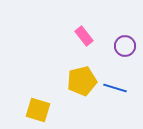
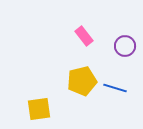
yellow square: moved 1 px right, 1 px up; rotated 25 degrees counterclockwise
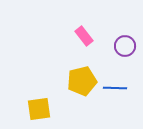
blue line: rotated 15 degrees counterclockwise
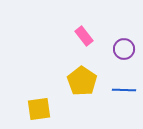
purple circle: moved 1 px left, 3 px down
yellow pentagon: rotated 24 degrees counterclockwise
blue line: moved 9 px right, 2 px down
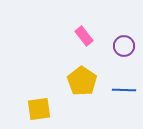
purple circle: moved 3 px up
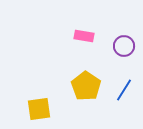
pink rectangle: rotated 42 degrees counterclockwise
yellow pentagon: moved 4 px right, 5 px down
blue line: rotated 60 degrees counterclockwise
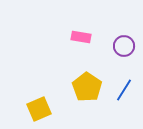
pink rectangle: moved 3 px left, 1 px down
yellow pentagon: moved 1 px right, 1 px down
yellow square: rotated 15 degrees counterclockwise
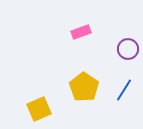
pink rectangle: moved 5 px up; rotated 30 degrees counterclockwise
purple circle: moved 4 px right, 3 px down
yellow pentagon: moved 3 px left
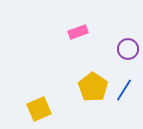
pink rectangle: moved 3 px left
yellow pentagon: moved 9 px right
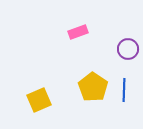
blue line: rotated 30 degrees counterclockwise
yellow square: moved 9 px up
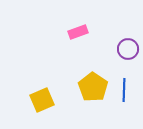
yellow square: moved 3 px right
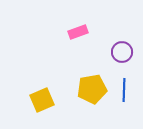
purple circle: moved 6 px left, 3 px down
yellow pentagon: moved 1 px left, 2 px down; rotated 28 degrees clockwise
